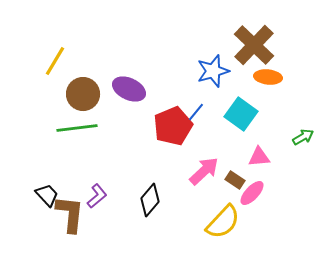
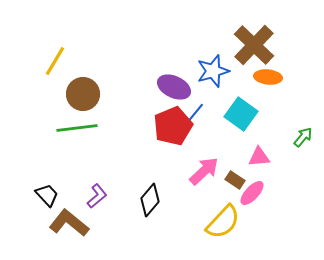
purple ellipse: moved 45 px right, 2 px up
green arrow: rotated 20 degrees counterclockwise
brown L-shape: moved 1 px left, 9 px down; rotated 57 degrees counterclockwise
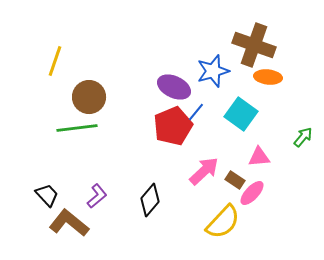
brown cross: rotated 24 degrees counterclockwise
yellow line: rotated 12 degrees counterclockwise
brown circle: moved 6 px right, 3 px down
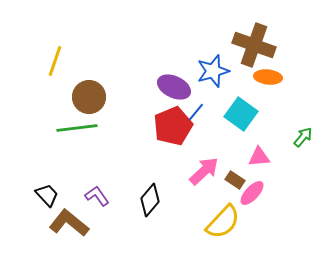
purple L-shape: rotated 85 degrees counterclockwise
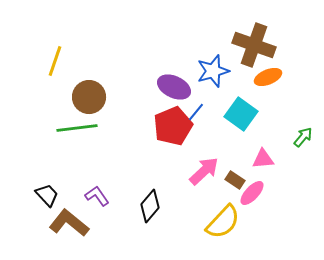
orange ellipse: rotated 28 degrees counterclockwise
pink triangle: moved 4 px right, 2 px down
black diamond: moved 6 px down
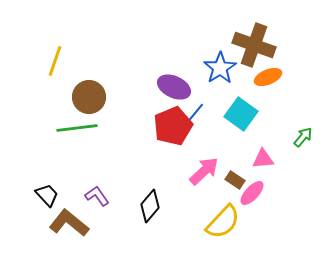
blue star: moved 7 px right, 3 px up; rotated 16 degrees counterclockwise
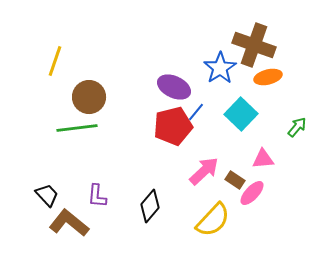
orange ellipse: rotated 8 degrees clockwise
cyan square: rotated 8 degrees clockwise
red pentagon: rotated 9 degrees clockwise
green arrow: moved 6 px left, 10 px up
purple L-shape: rotated 140 degrees counterclockwise
yellow semicircle: moved 10 px left, 2 px up
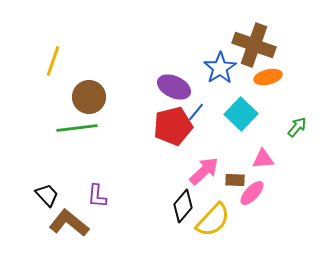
yellow line: moved 2 px left
brown rectangle: rotated 30 degrees counterclockwise
black diamond: moved 33 px right
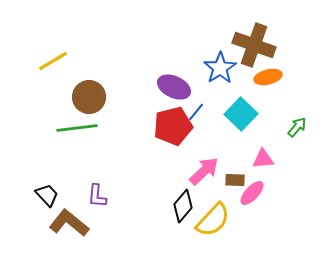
yellow line: rotated 40 degrees clockwise
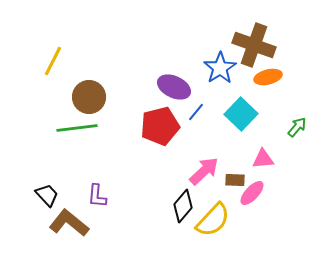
yellow line: rotated 32 degrees counterclockwise
red pentagon: moved 13 px left
